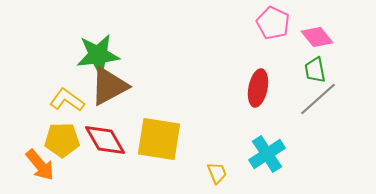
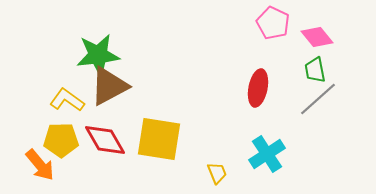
yellow pentagon: moved 1 px left
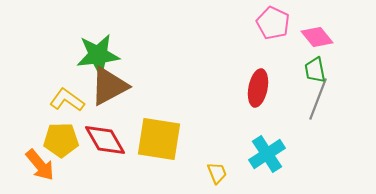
gray line: rotated 27 degrees counterclockwise
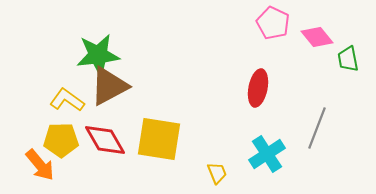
green trapezoid: moved 33 px right, 11 px up
gray line: moved 1 px left, 29 px down
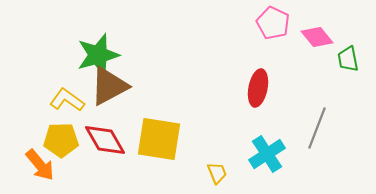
green star: rotated 9 degrees counterclockwise
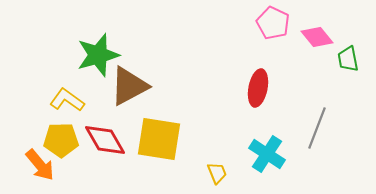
brown triangle: moved 20 px right
cyan cross: rotated 24 degrees counterclockwise
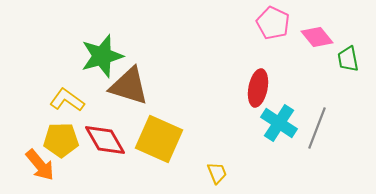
green star: moved 4 px right, 1 px down
brown triangle: rotated 45 degrees clockwise
yellow square: rotated 15 degrees clockwise
cyan cross: moved 12 px right, 31 px up
